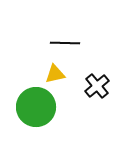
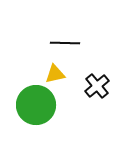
green circle: moved 2 px up
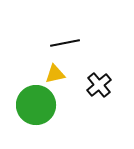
black line: rotated 12 degrees counterclockwise
black cross: moved 2 px right, 1 px up
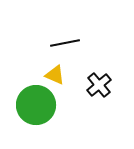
yellow triangle: moved 1 px down; rotated 35 degrees clockwise
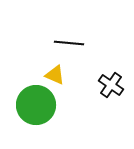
black line: moved 4 px right; rotated 16 degrees clockwise
black cross: moved 12 px right; rotated 15 degrees counterclockwise
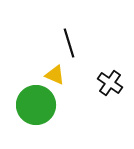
black line: rotated 68 degrees clockwise
black cross: moved 1 px left, 2 px up
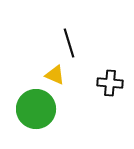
black cross: rotated 30 degrees counterclockwise
green circle: moved 4 px down
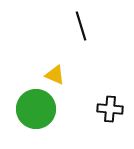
black line: moved 12 px right, 17 px up
black cross: moved 26 px down
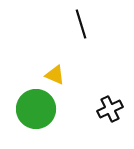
black line: moved 2 px up
black cross: rotated 30 degrees counterclockwise
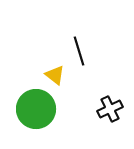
black line: moved 2 px left, 27 px down
yellow triangle: rotated 15 degrees clockwise
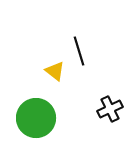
yellow triangle: moved 4 px up
green circle: moved 9 px down
